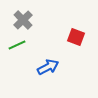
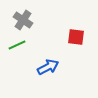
gray cross: rotated 12 degrees counterclockwise
red square: rotated 12 degrees counterclockwise
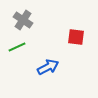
green line: moved 2 px down
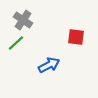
green line: moved 1 px left, 4 px up; rotated 18 degrees counterclockwise
blue arrow: moved 1 px right, 2 px up
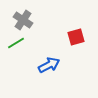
red square: rotated 24 degrees counterclockwise
green line: rotated 12 degrees clockwise
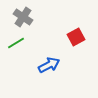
gray cross: moved 3 px up
red square: rotated 12 degrees counterclockwise
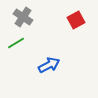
red square: moved 17 px up
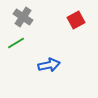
blue arrow: rotated 15 degrees clockwise
